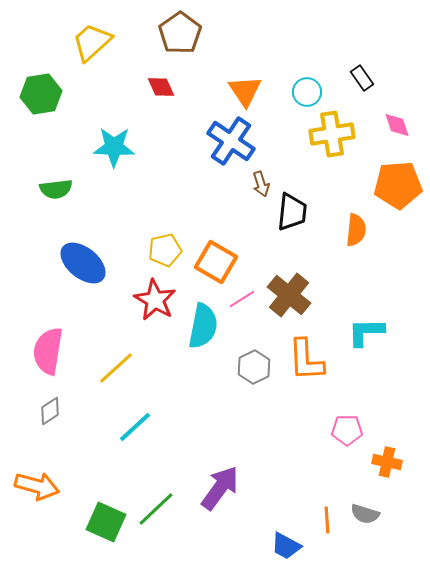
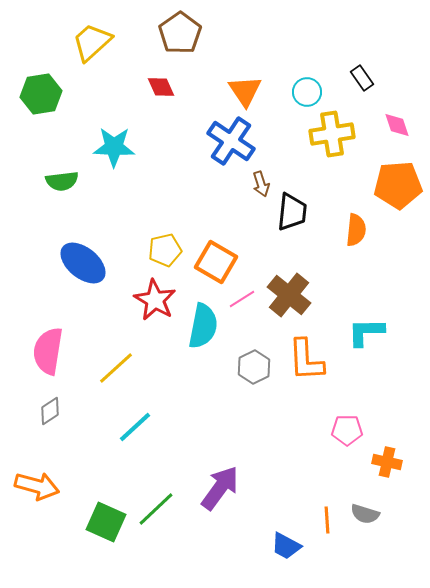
green semicircle: moved 6 px right, 8 px up
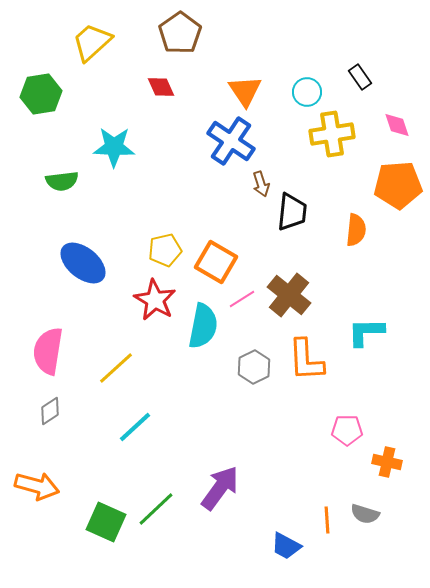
black rectangle: moved 2 px left, 1 px up
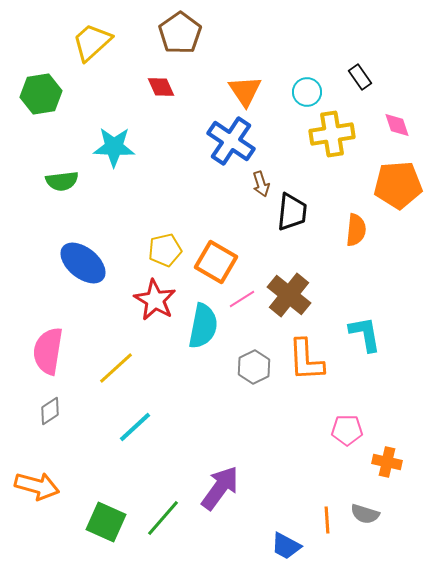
cyan L-shape: moved 1 px left, 2 px down; rotated 81 degrees clockwise
green line: moved 7 px right, 9 px down; rotated 6 degrees counterclockwise
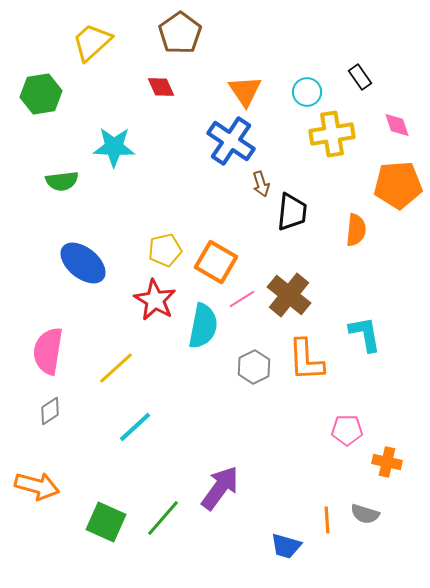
blue trapezoid: rotated 12 degrees counterclockwise
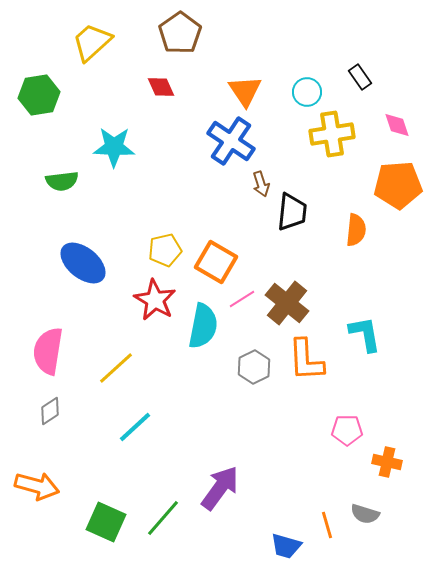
green hexagon: moved 2 px left, 1 px down
brown cross: moved 2 px left, 8 px down
orange line: moved 5 px down; rotated 12 degrees counterclockwise
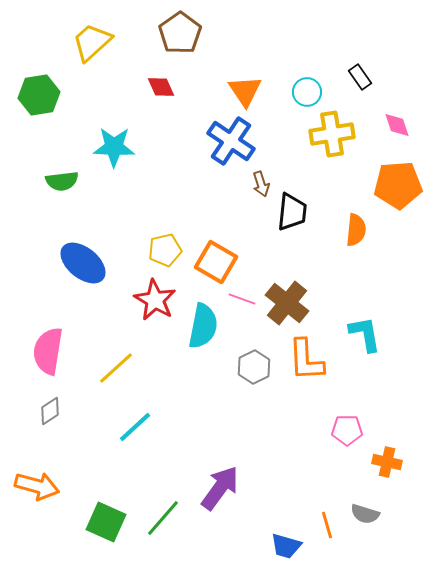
pink line: rotated 52 degrees clockwise
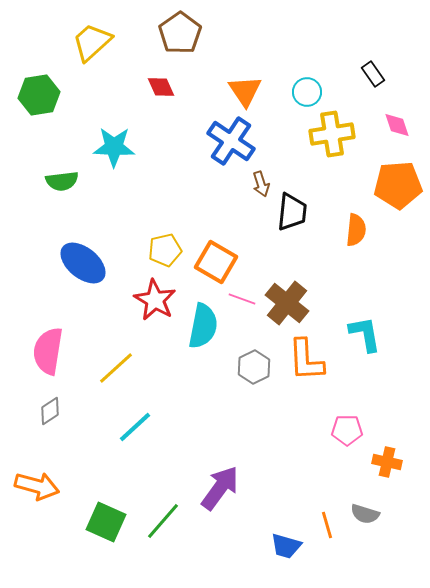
black rectangle: moved 13 px right, 3 px up
green line: moved 3 px down
